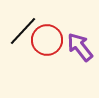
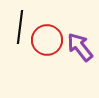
black line: moved 3 px left, 4 px up; rotated 36 degrees counterclockwise
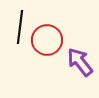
purple arrow: moved 15 px down
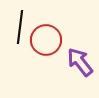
red circle: moved 1 px left
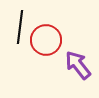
purple arrow: moved 2 px left, 3 px down
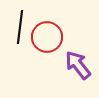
red circle: moved 1 px right, 3 px up
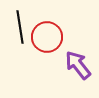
black line: rotated 16 degrees counterclockwise
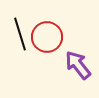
black line: moved 7 px down; rotated 8 degrees counterclockwise
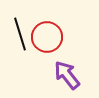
purple arrow: moved 11 px left, 10 px down
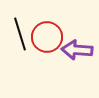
purple arrow: moved 10 px right, 25 px up; rotated 48 degrees counterclockwise
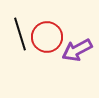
purple arrow: rotated 32 degrees counterclockwise
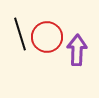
purple arrow: rotated 120 degrees clockwise
